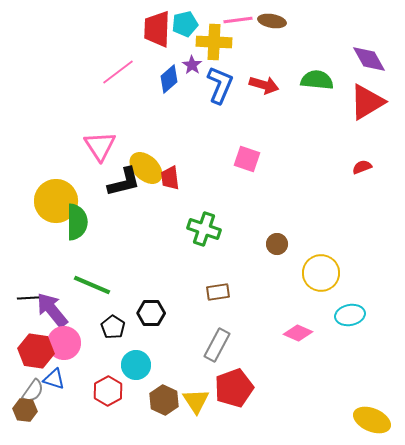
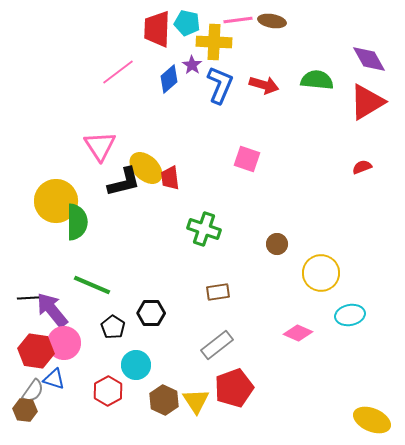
cyan pentagon at (185, 24): moved 2 px right, 1 px up; rotated 25 degrees clockwise
gray rectangle at (217, 345): rotated 24 degrees clockwise
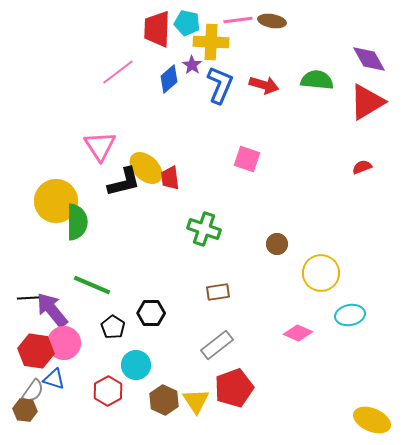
yellow cross at (214, 42): moved 3 px left
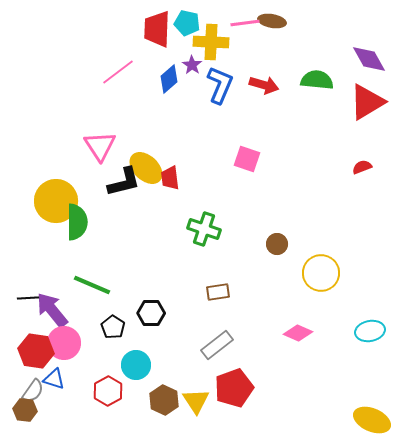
pink line at (238, 20): moved 7 px right, 3 px down
cyan ellipse at (350, 315): moved 20 px right, 16 px down
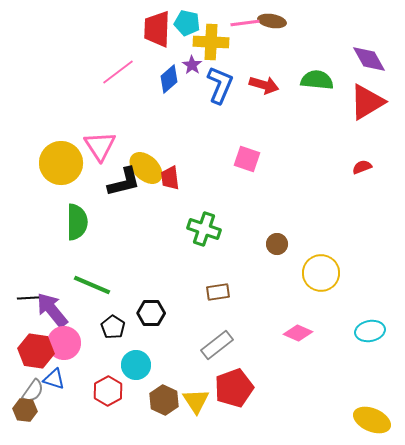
yellow circle at (56, 201): moved 5 px right, 38 px up
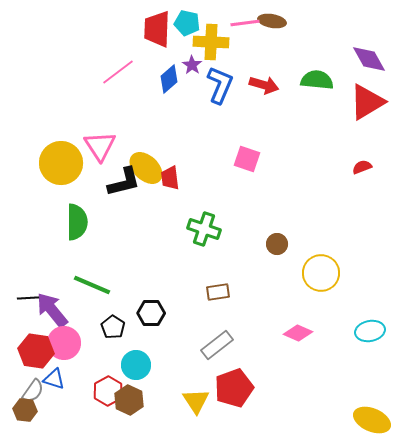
brown hexagon at (164, 400): moved 35 px left
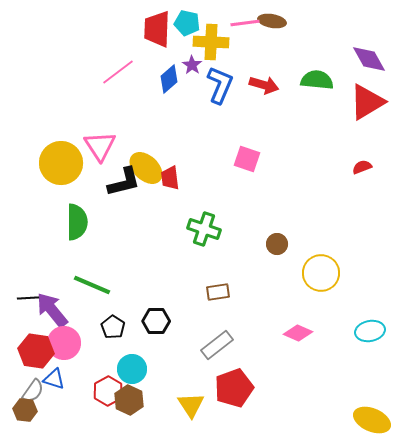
black hexagon at (151, 313): moved 5 px right, 8 px down
cyan circle at (136, 365): moved 4 px left, 4 px down
yellow triangle at (196, 401): moved 5 px left, 4 px down
